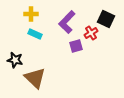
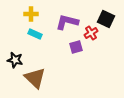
purple L-shape: rotated 60 degrees clockwise
purple square: moved 1 px down
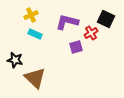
yellow cross: moved 1 px down; rotated 24 degrees counterclockwise
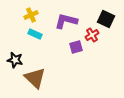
purple L-shape: moved 1 px left, 1 px up
red cross: moved 1 px right, 2 px down
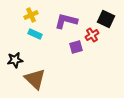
black star: rotated 21 degrees counterclockwise
brown triangle: moved 1 px down
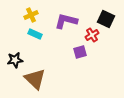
purple square: moved 4 px right, 5 px down
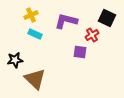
black square: moved 1 px right, 1 px up
purple square: rotated 24 degrees clockwise
